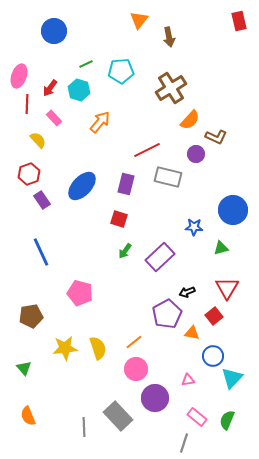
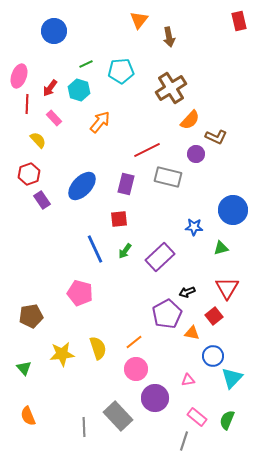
red square at (119, 219): rotated 24 degrees counterclockwise
blue line at (41, 252): moved 54 px right, 3 px up
yellow star at (65, 348): moved 3 px left, 6 px down
gray line at (184, 443): moved 2 px up
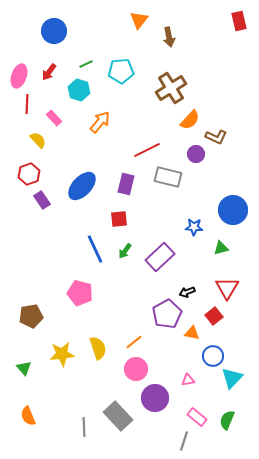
red arrow at (50, 88): moved 1 px left, 16 px up
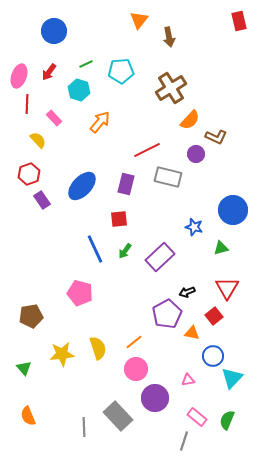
blue star at (194, 227): rotated 12 degrees clockwise
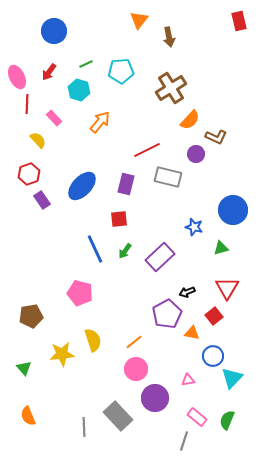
pink ellipse at (19, 76): moved 2 px left, 1 px down; rotated 45 degrees counterclockwise
yellow semicircle at (98, 348): moved 5 px left, 8 px up
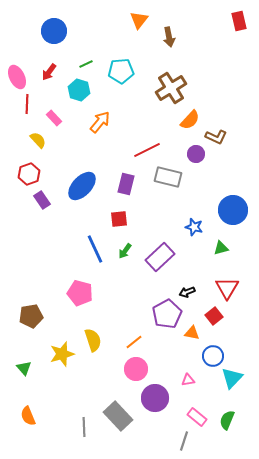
yellow star at (62, 354): rotated 10 degrees counterclockwise
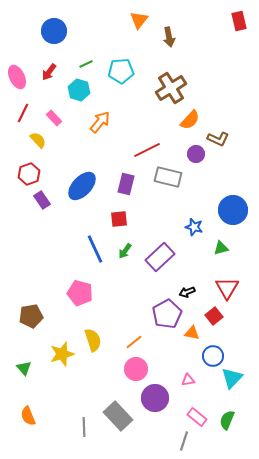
red line at (27, 104): moved 4 px left, 9 px down; rotated 24 degrees clockwise
brown L-shape at (216, 137): moved 2 px right, 2 px down
